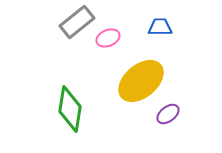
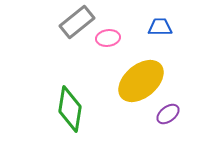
pink ellipse: rotated 15 degrees clockwise
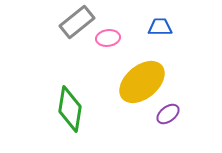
yellow ellipse: moved 1 px right, 1 px down
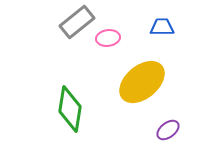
blue trapezoid: moved 2 px right
purple ellipse: moved 16 px down
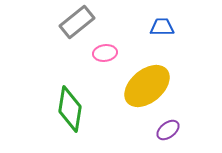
pink ellipse: moved 3 px left, 15 px down
yellow ellipse: moved 5 px right, 4 px down
